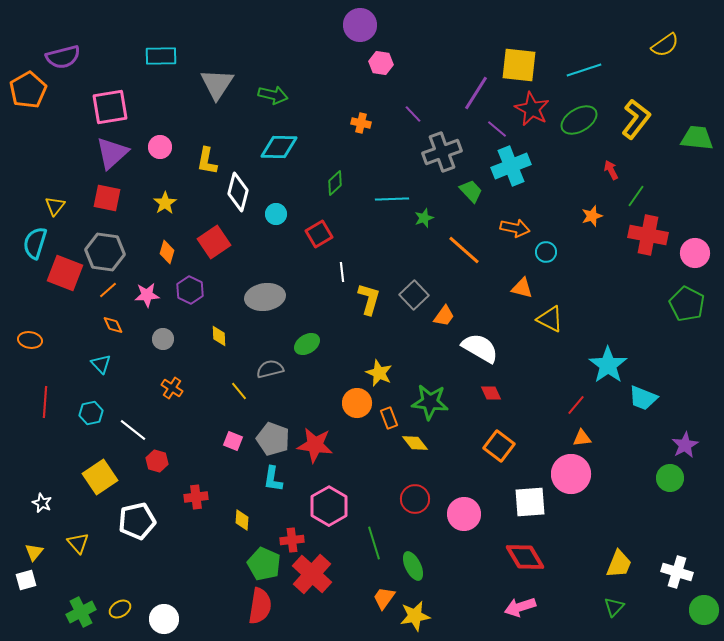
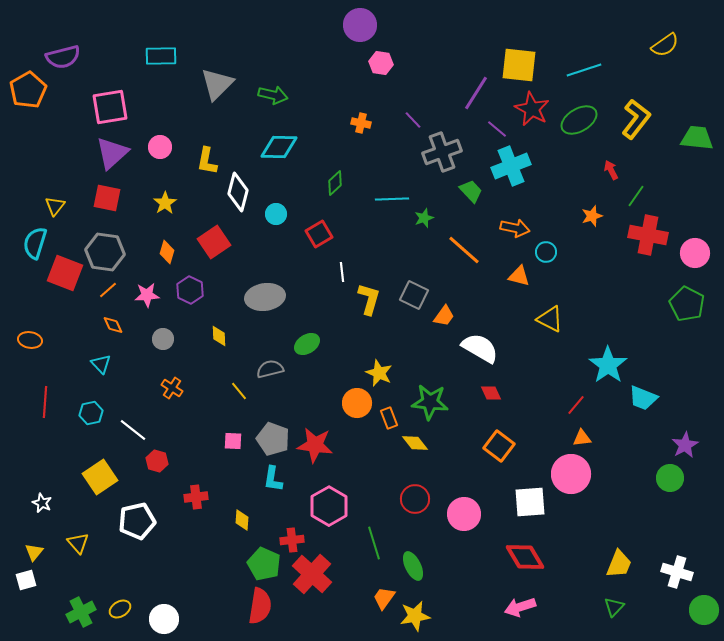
gray triangle at (217, 84): rotated 12 degrees clockwise
purple line at (413, 114): moved 6 px down
orange triangle at (522, 288): moved 3 px left, 12 px up
gray square at (414, 295): rotated 20 degrees counterclockwise
pink square at (233, 441): rotated 18 degrees counterclockwise
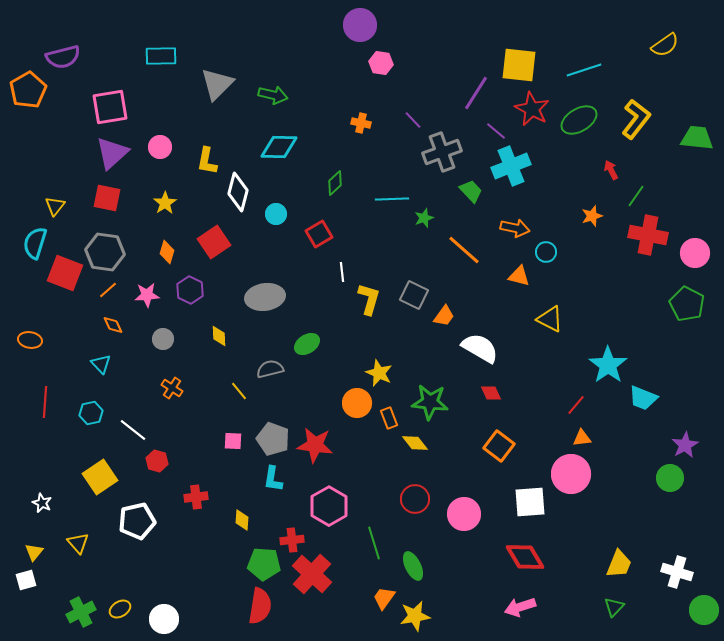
purple line at (497, 129): moved 1 px left, 2 px down
green pentagon at (264, 564): rotated 20 degrees counterclockwise
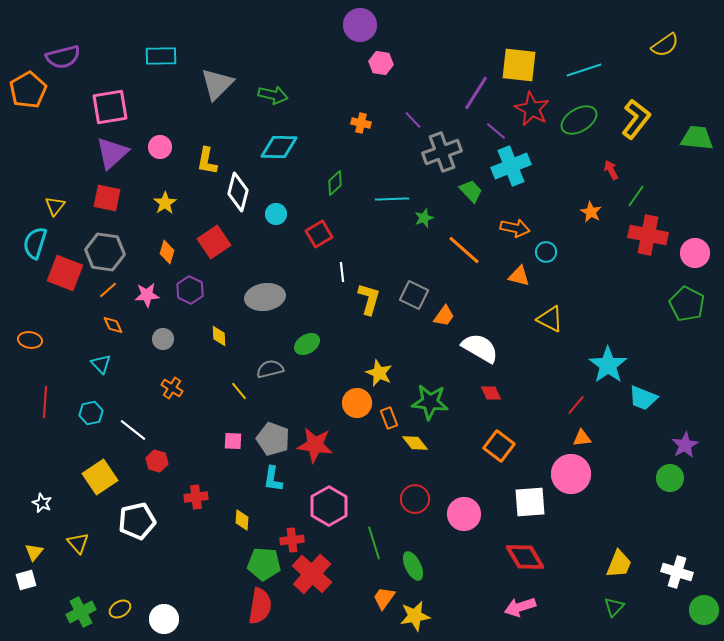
orange star at (592, 216): moved 1 px left, 4 px up; rotated 25 degrees counterclockwise
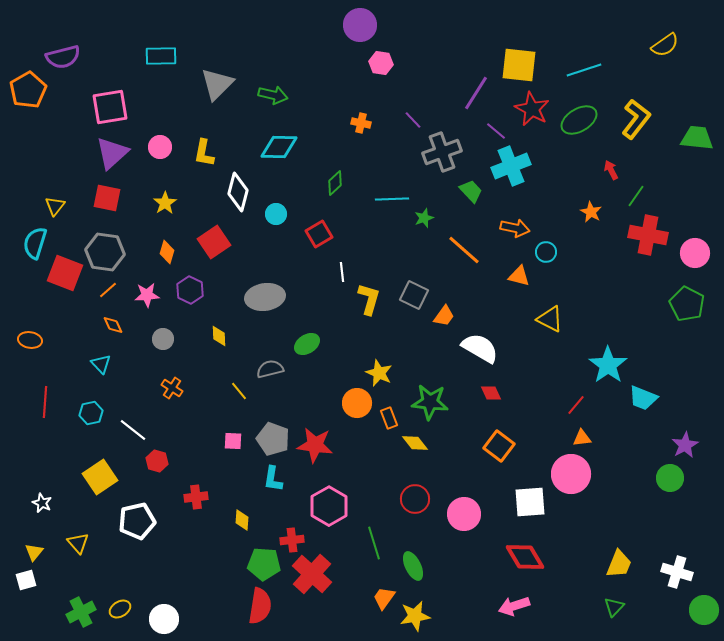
yellow L-shape at (207, 161): moved 3 px left, 8 px up
pink arrow at (520, 607): moved 6 px left, 1 px up
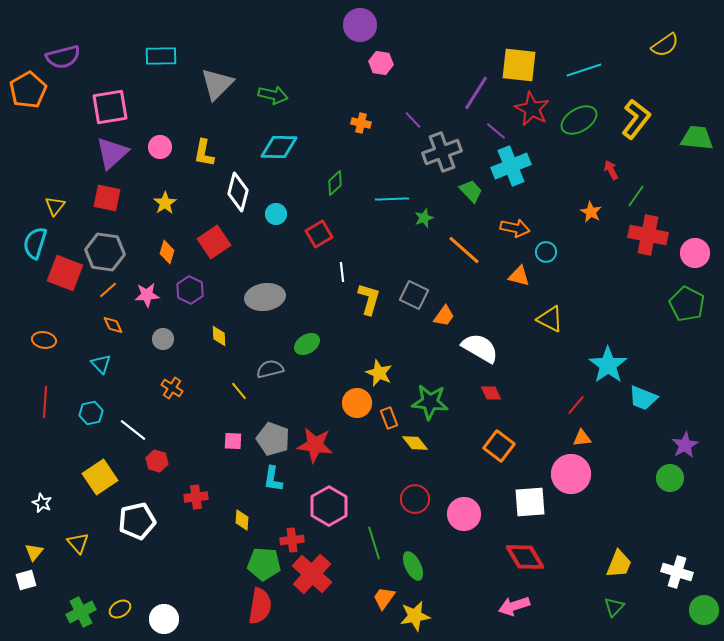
orange ellipse at (30, 340): moved 14 px right
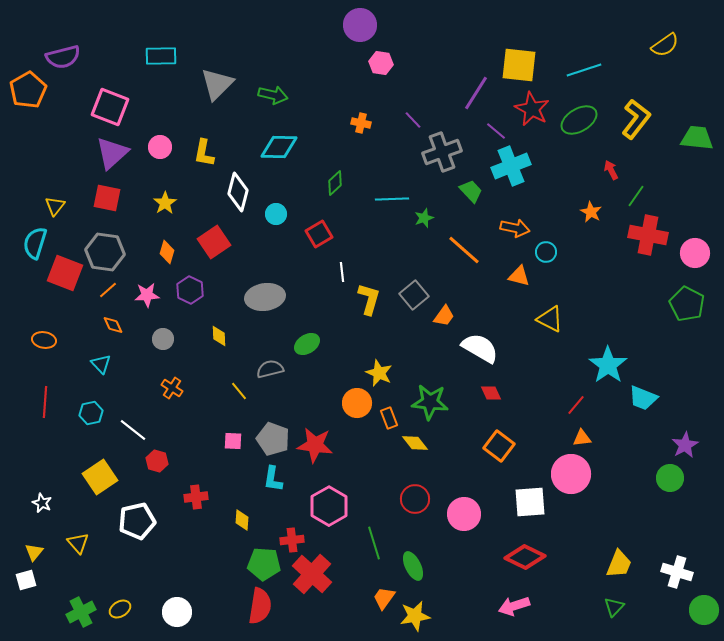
pink square at (110, 107): rotated 30 degrees clockwise
gray square at (414, 295): rotated 24 degrees clockwise
red diamond at (525, 557): rotated 33 degrees counterclockwise
white circle at (164, 619): moved 13 px right, 7 px up
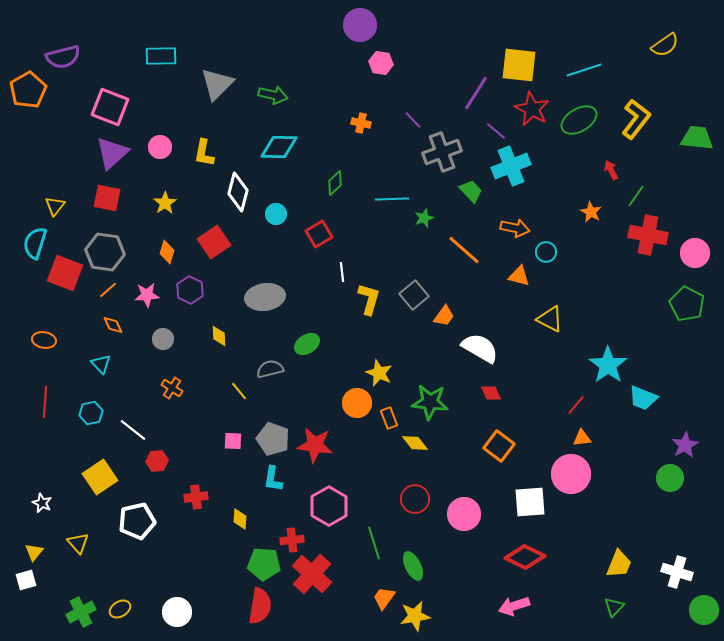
red hexagon at (157, 461): rotated 20 degrees counterclockwise
yellow diamond at (242, 520): moved 2 px left, 1 px up
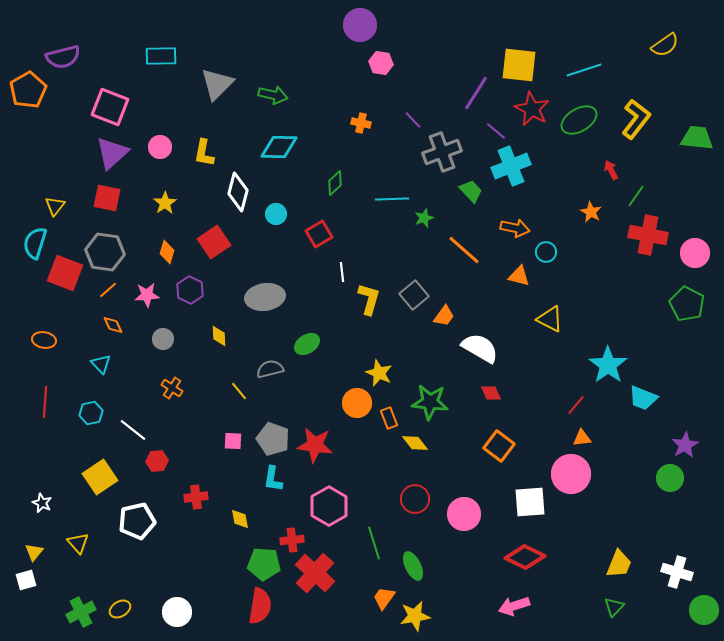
yellow diamond at (240, 519): rotated 15 degrees counterclockwise
red cross at (312, 574): moved 3 px right, 1 px up
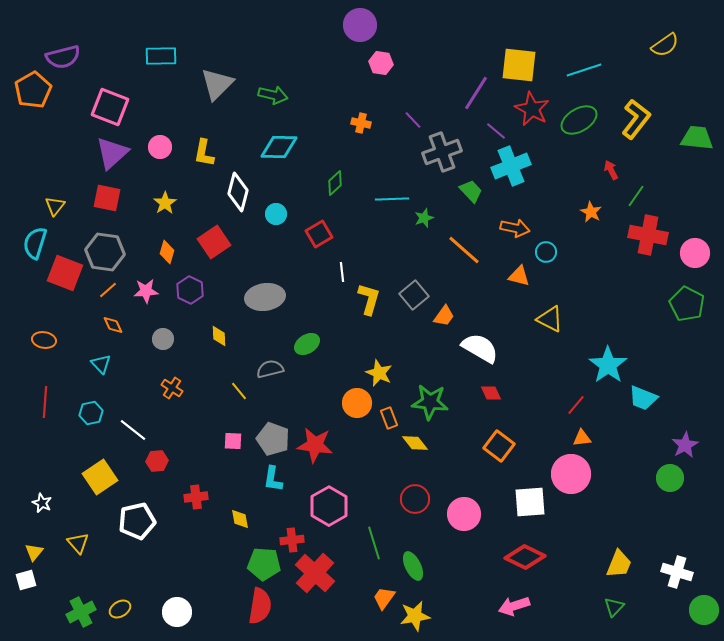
orange pentagon at (28, 90): moved 5 px right
pink star at (147, 295): moved 1 px left, 4 px up
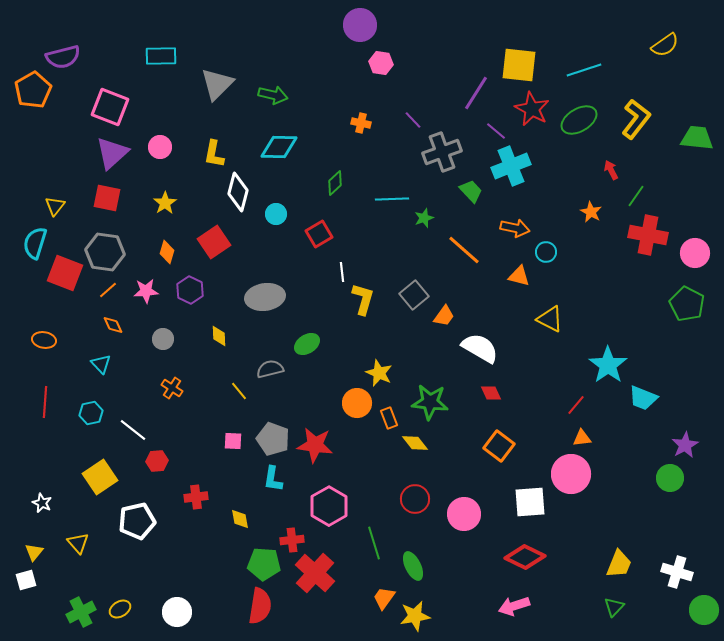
yellow L-shape at (204, 153): moved 10 px right, 1 px down
yellow L-shape at (369, 299): moved 6 px left
